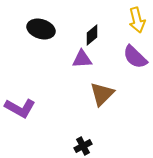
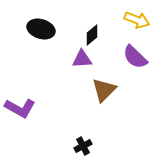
yellow arrow: rotated 55 degrees counterclockwise
brown triangle: moved 2 px right, 4 px up
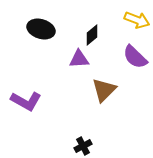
purple triangle: moved 3 px left
purple L-shape: moved 6 px right, 7 px up
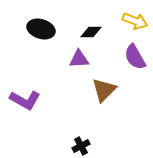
yellow arrow: moved 2 px left, 1 px down
black diamond: moved 1 px left, 3 px up; rotated 40 degrees clockwise
purple semicircle: rotated 16 degrees clockwise
purple L-shape: moved 1 px left, 1 px up
black cross: moved 2 px left
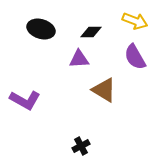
brown triangle: rotated 44 degrees counterclockwise
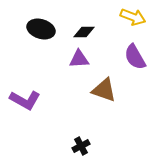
yellow arrow: moved 2 px left, 4 px up
black diamond: moved 7 px left
brown triangle: rotated 12 degrees counterclockwise
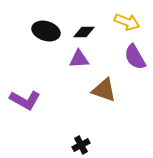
yellow arrow: moved 6 px left, 5 px down
black ellipse: moved 5 px right, 2 px down
black cross: moved 1 px up
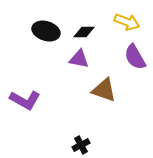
purple triangle: rotated 15 degrees clockwise
